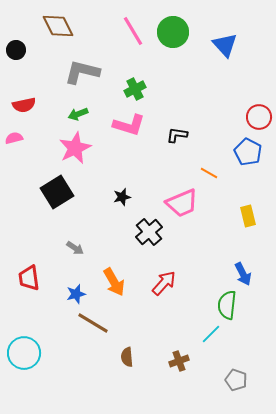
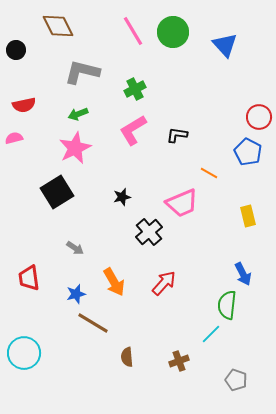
pink L-shape: moved 4 px right, 5 px down; rotated 132 degrees clockwise
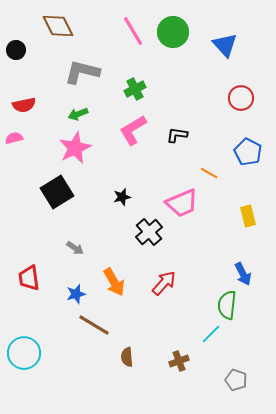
red circle: moved 18 px left, 19 px up
brown line: moved 1 px right, 2 px down
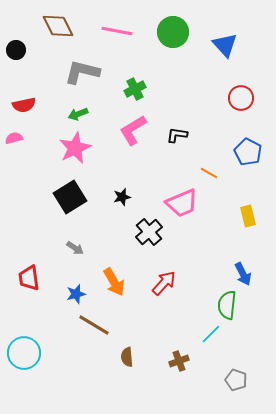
pink line: moved 16 px left; rotated 48 degrees counterclockwise
black square: moved 13 px right, 5 px down
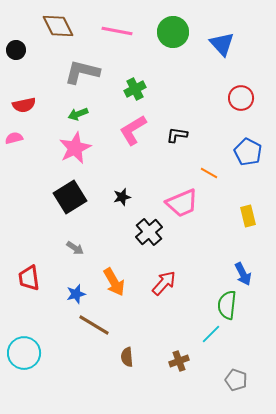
blue triangle: moved 3 px left, 1 px up
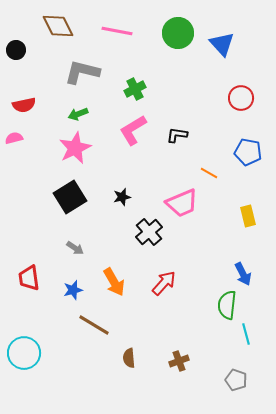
green circle: moved 5 px right, 1 px down
blue pentagon: rotated 16 degrees counterclockwise
blue star: moved 3 px left, 4 px up
cyan line: moved 35 px right; rotated 60 degrees counterclockwise
brown semicircle: moved 2 px right, 1 px down
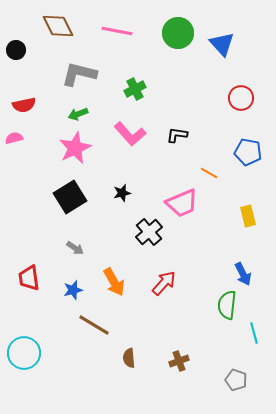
gray L-shape: moved 3 px left, 2 px down
pink L-shape: moved 3 px left, 4 px down; rotated 100 degrees counterclockwise
black star: moved 4 px up
cyan line: moved 8 px right, 1 px up
